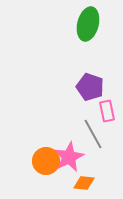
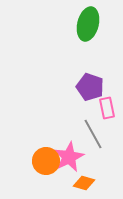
pink rectangle: moved 3 px up
orange diamond: rotated 10 degrees clockwise
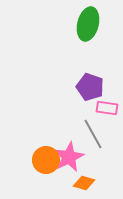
pink rectangle: rotated 70 degrees counterclockwise
orange circle: moved 1 px up
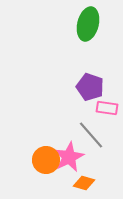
gray line: moved 2 px left, 1 px down; rotated 12 degrees counterclockwise
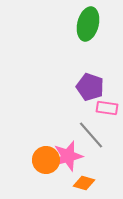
pink star: moved 1 px left, 1 px up; rotated 12 degrees clockwise
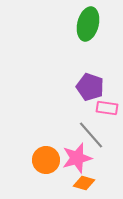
pink star: moved 9 px right, 2 px down
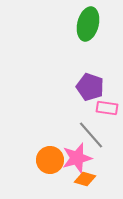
orange circle: moved 4 px right
orange diamond: moved 1 px right, 4 px up
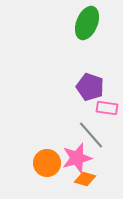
green ellipse: moved 1 px left, 1 px up; rotated 8 degrees clockwise
orange circle: moved 3 px left, 3 px down
